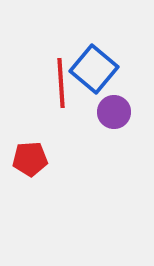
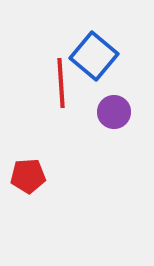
blue square: moved 13 px up
red pentagon: moved 2 px left, 17 px down
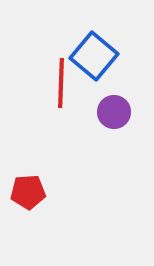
red line: rotated 6 degrees clockwise
red pentagon: moved 16 px down
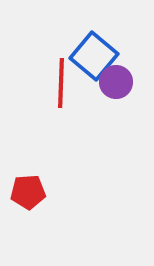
purple circle: moved 2 px right, 30 px up
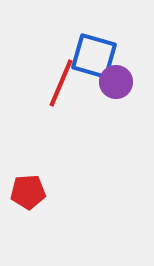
blue square: rotated 24 degrees counterclockwise
red line: rotated 21 degrees clockwise
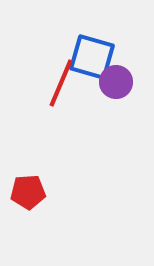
blue square: moved 2 px left, 1 px down
